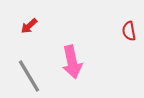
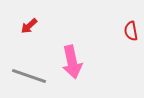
red semicircle: moved 2 px right
gray line: rotated 40 degrees counterclockwise
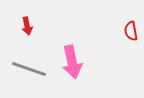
red arrow: moved 2 px left; rotated 60 degrees counterclockwise
gray line: moved 7 px up
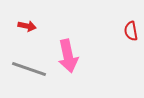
red arrow: rotated 66 degrees counterclockwise
pink arrow: moved 4 px left, 6 px up
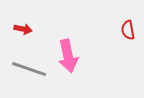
red arrow: moved 4 px left, 3 px down
red semicircle: moved 3 px left, 1 px up
